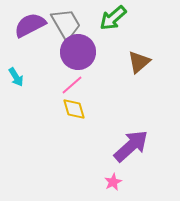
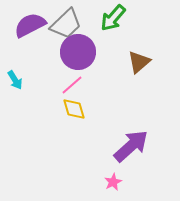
green arrow: rotated 8 degrees counterclockwise
gray trapezoid: rotated 76 degrees clockwise
cyan arrow: moved 1 px left, 3 px down
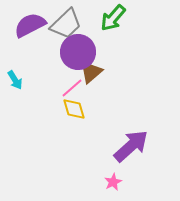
brown triangle: moved 48 px left, 10 px down
pink line: moved 3 px down
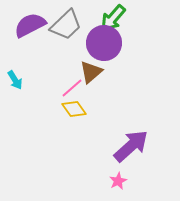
gray trapezoid: moved 1 px down
purple circle: moved 26 px right, 9 px up
yellow diamond: rotated 20 degrees counterclockwise
pink star: moved 5 px right, 1 px up
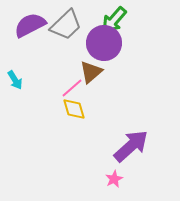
green arrow: moved 1 px right, 2 px down
yellow diamond: rotated 20 degrees clockwise
pink star: moved 4 px left, 2 px up
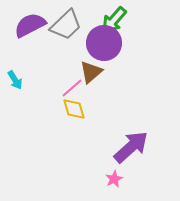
purple arrow: moved 1 px down
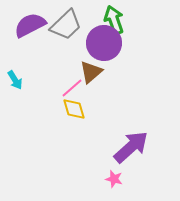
green arrow: rotated 120 degrees clockwise
pink star: rotated 30 degrees counterclockwise
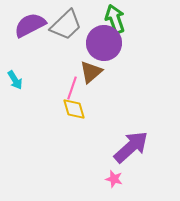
green arrow: moved 1 px right, 1 px up
pink line: rotated 30 degrees counterclockwise
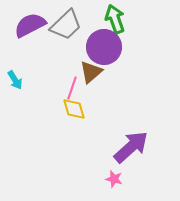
purple circle: moved 4 px down
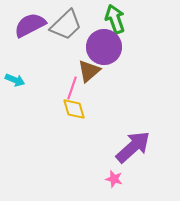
brown triangle: moved 2 px left, 1 px up
cyan arrow: rotated 36 degrees counterclockwise
purple arrow: moved 2 px right
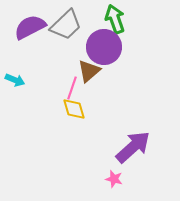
purple semicircle: moved 2 px down
